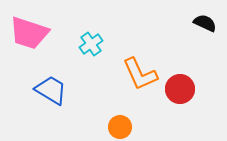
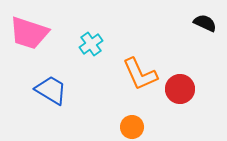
orange circle: moved 12 px right
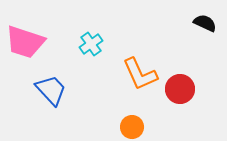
pink trapezoid: moved 4 px left, 9 px down
blue trapezoid: rotated 16 degrees clockwise
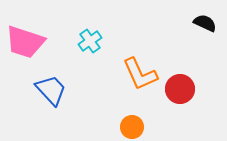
cyan cross: moved 1 px left, 3 px up
